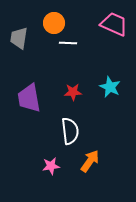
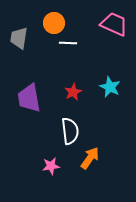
red star: rotated 24 degrees counterclockwise
orange arrow: moved 3 px up
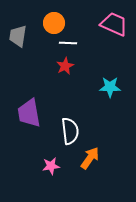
gray trapezoid: moved 1 px left, 2 px up
cyan star: rotated 25 degrees counterclockwise
red star: moved 8 px left, 26 px up
purple trapezoid: moved 15 px down
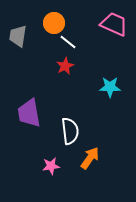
white line: moved 1 px up; rotated 36 degrees clockwise
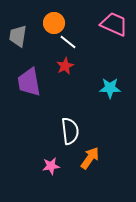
cyan star: moved 1 px down
purple trapezoid: moved 31 px up
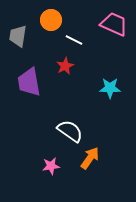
orange circle: moved 3 px left, 3 px up
white line: moved 6 px right, 2 px up; rotated 12 degrees counterclockwise
white semicircle: rotated 48 degrees counterclockwise
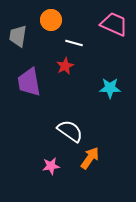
white line: moved 3 px down; rotated 12 degrees counterclockwise
